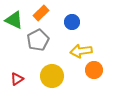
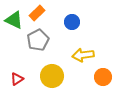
orange rectangle: moved 4 px left
yellow arrow: moved 2 px right, 4 px down
orange circle: moved 9 px right, 7 px down
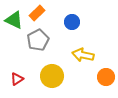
yellow arrow: rotated 20 degrees clockwise
orange circle: moved 3 px right
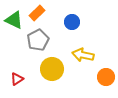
yellow circle: moved 7 px up
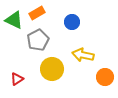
orange rectangle: rotated 14 degrees clockwise
orange circle: moved 1 px left
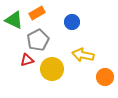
red triangle: moved 10 px right, 19 px up; rotated 16 degrees clockwise
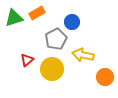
green triangle: moved 2 px up; rotated 42 degrees counterclockwise
gray pentagon: moved 18 px right, 1 px up
red triangle: rotated 24 degrees counterclockwise
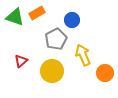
green triangle: moved 1 px right, 1 px up; rotated 36 degrees clockwise
blue circle: moved 2 px up
yellow arrow: rotated 55 degrees clockwise
red triangle: moved 6 px left, 1 px down
yellow circle: moved 2 px down
orange circle: moved 4 px up
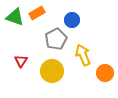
red triangle: rotated 16 degrees counterclockwise
